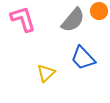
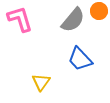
pink L-shape: moved 3 px left
blue trapezoid: moved 3 px left, 1 px down
yellow triangle: moved 5 px left, 9 px down; rotated 12 degrees counterclockwise
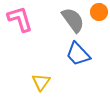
orange circle: moved 1 px down
gray semicircle: rotated 76 degrees counterclockwise
blue trapezoid: moved 2 px left, 5 px up
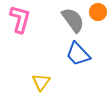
orange circle: moved 1 px left
pink L-shape: rotated 32 degrees clockwise
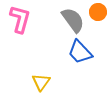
blue trapezoid: moved 2 px right, 2 px up
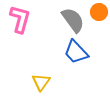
orange circle: moved 1 px right
blue trapezoid: moved 4 px left
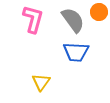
pink L-shape: moved 13 px right
blue trapezoid: rotated 44 degrees counterclockwise
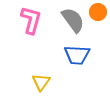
orange circle: moved 1 px left
pink L-shape: moved 2 px left, 1 px down
blue trapezoid: moved 1 px right, 3 px down
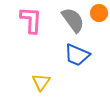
orange circle: moved 1 px right, 1 px down
pink L-shape: rotated 12 degrees counterclockwise
blue trapezoid: rotated 20 degrees clockwise
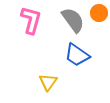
pink L-shape: rotated 12 degrees clockwise
blue trapezoid: rotated 12 degrees clockwise
yellow triangle: moved 7 px right
